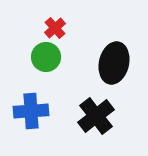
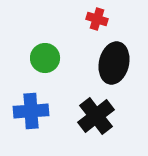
red cross: moved 42 px right, 9 px up; rotated 30 degrees counterclockwise
green circle: moved 1 px left, 1 px down
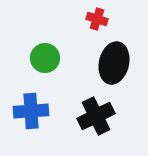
black cross: rotated 12 degrees clockwise
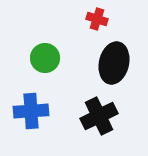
black cross: moved 3 px right
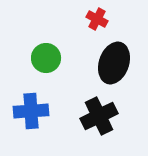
red cross: rotated 10 degrees clockwise
green circle: moved 1 px right
black ellipse: rotated 6 degrees clockwise
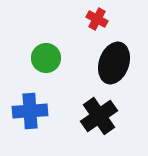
blue cross: moved 1 px left
black cross: rotated 9 degrees counterclockwise
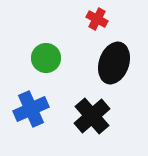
blue cross: moved 1 px right, 2 px up; rotated 20 degrees counterclockwise
black cross: moved 7 px left; rotated 6 degrees counterclockwise
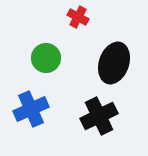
red cross: moved 19 px left, 2 px up
black cross: moved 7 px right; rotated 15 degrees clockwise
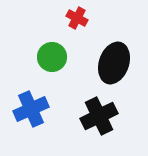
red cross: moved 1 px left, 1 px down
green circle: moved 6 px right, 1 px up
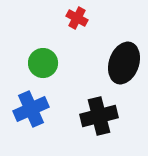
green circle: moved 9 px left, 6 px down
black ellipse: moved 10 px right
black cross: rotated 12 degrees clockwise
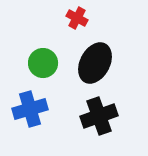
black ellipse: moved 29 px left; rotated 9 degrees clockwise
blue cross: moved 1 px left; rotated 8 degrees clockwise
black cross: rotated 6 degrees counterclockwise
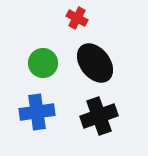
black ellipse: rotated 66 degrees counterclockwise
blue cross: moved 7 px right, 3 px down; rotated 8 degrees clockwise
